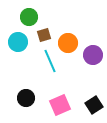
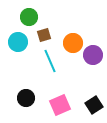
orange circle: moved 5 px right
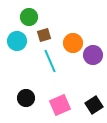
cyan circle: moved 1 px left, 1 px up
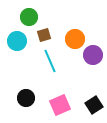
orange circle: moved 2 px right, 4 px up
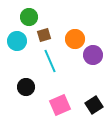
black circle: moved 11 px up
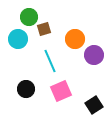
brown square: moved 6 px up
cyan circle: moved 1 px right, 2 px up
purple circle: moved 1 px right
black circle: moved 2 px down
pink square: moved 1 px right, 14 px up
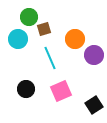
cyan line: moved 3 px up
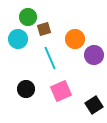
green circle: moved 1 px left
